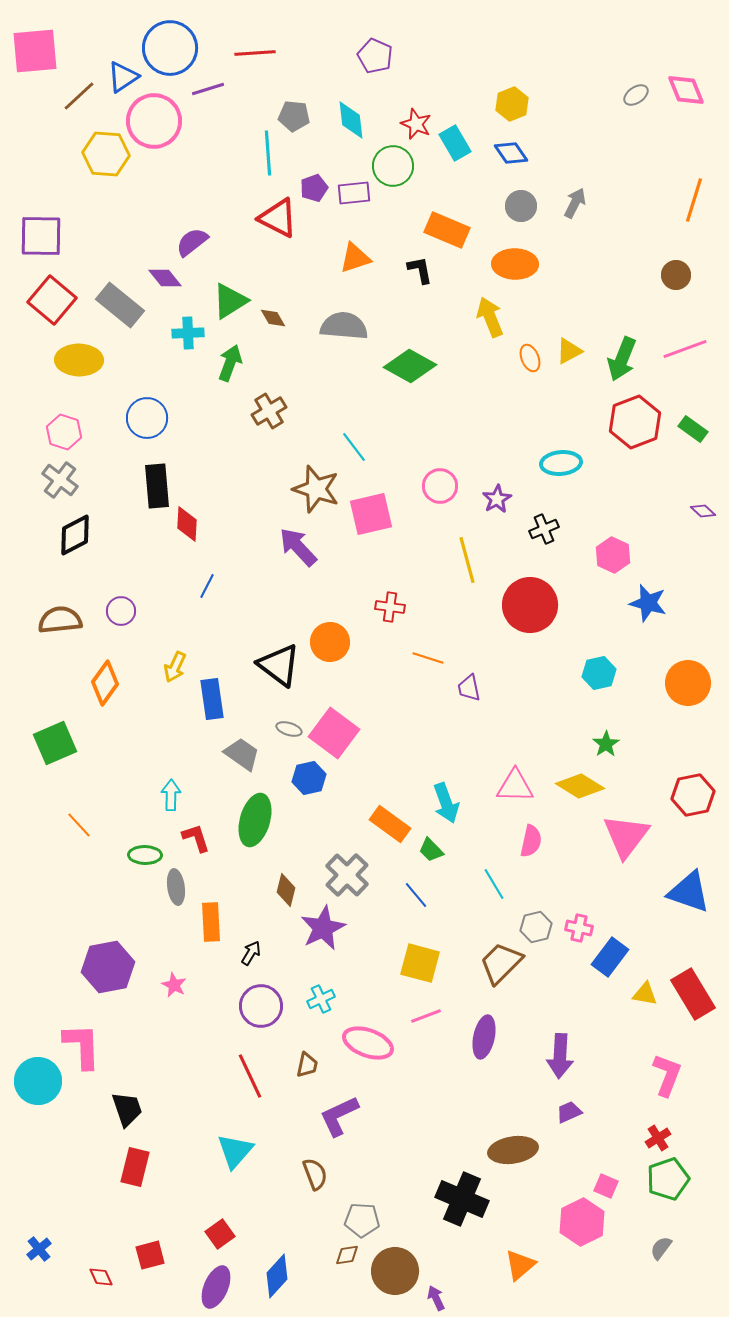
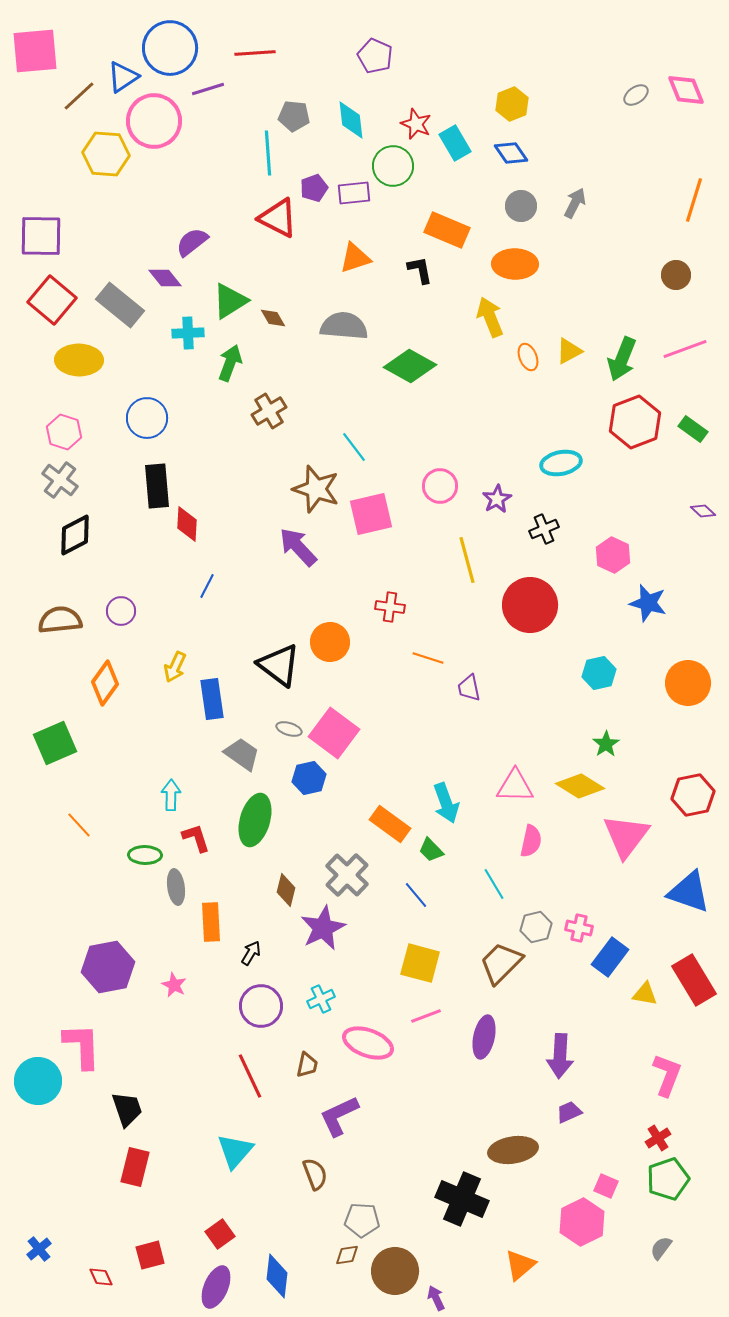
orange ellipse at (530, 358): moved 2 px left, 1 px up
cyan ellipse at (561, 463): rotated 6 degrees counterclockwise
red rectangle at (693, 994): moved 1 px right, 14 px up
blue diamond at (277, 1276): rotated 36 degrees counterclockwise
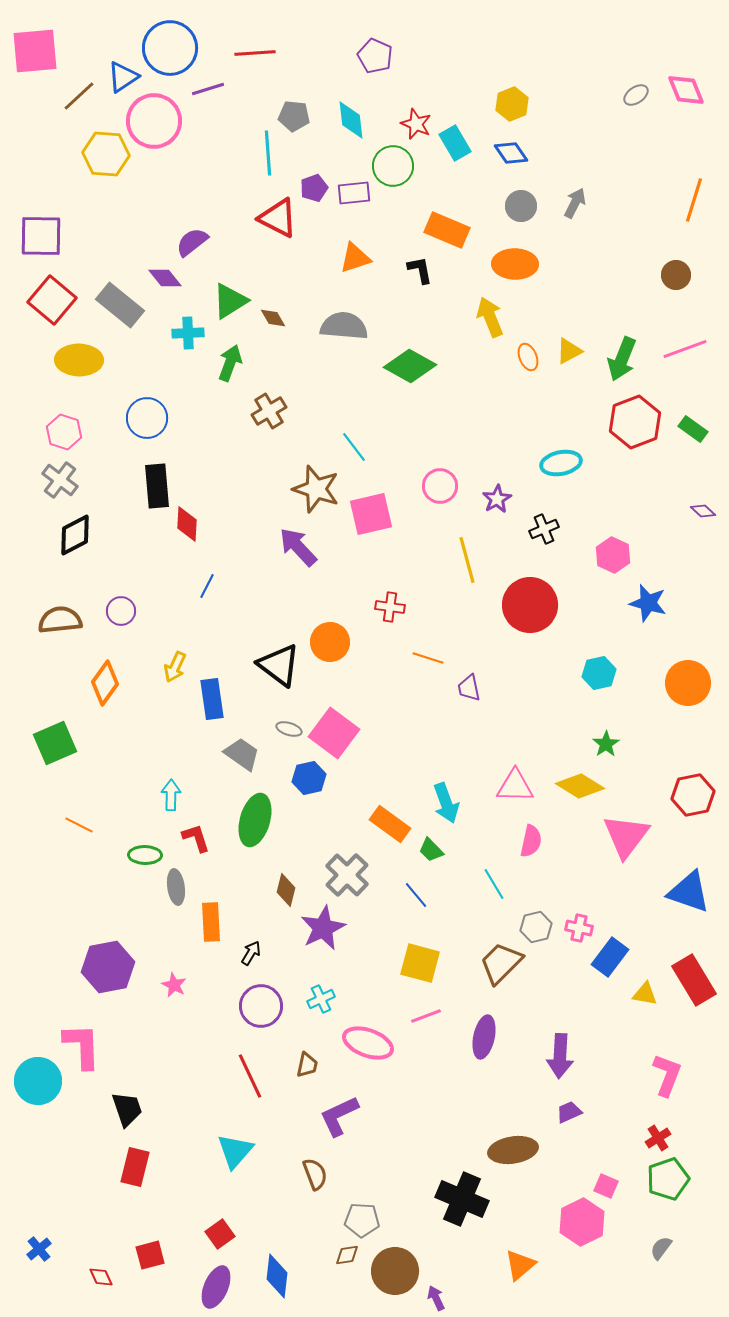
orange line at (79, 825): rotated 20 degrees counterclockwise
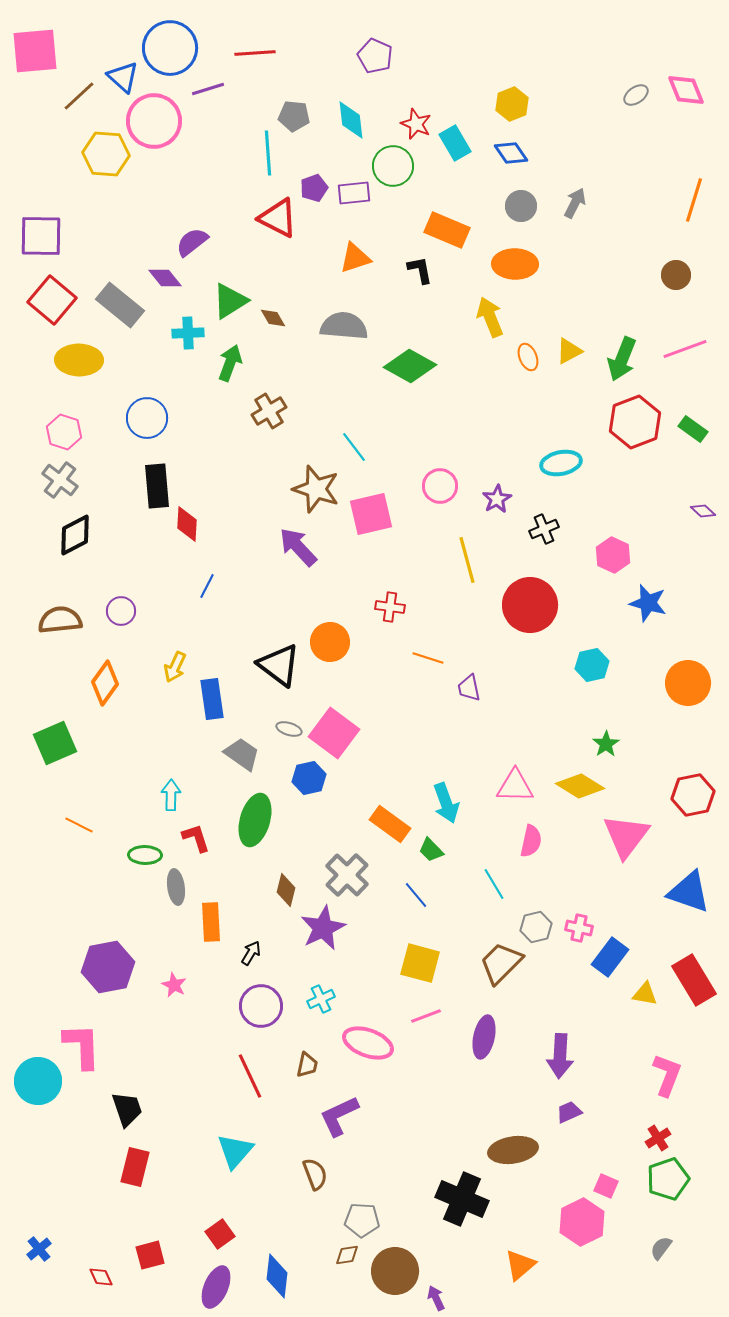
blue triangle at (123, 77): rotated 44 degrees counterclockwise
cyan hexagon at (599, 673): moved 7 px left, 8 px up
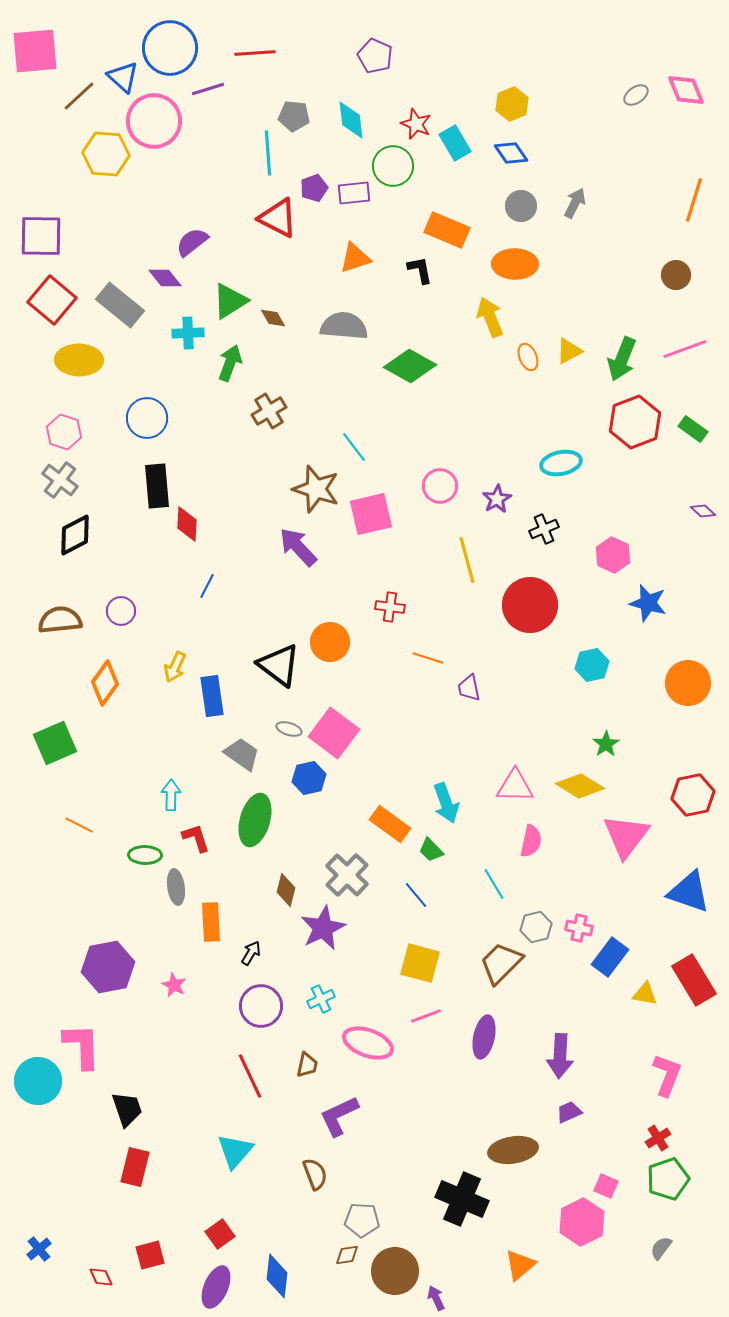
blue rectangle at (212, 699): moved 3 px up
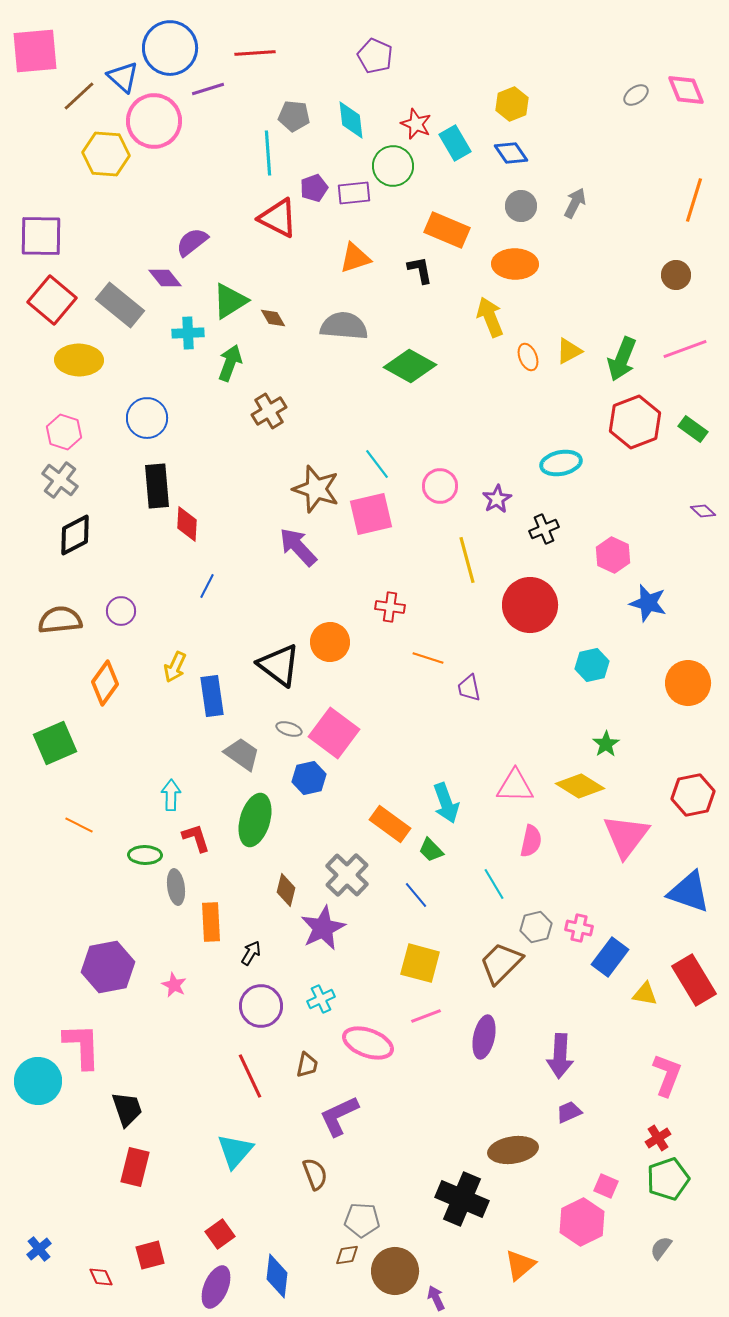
cyan line at (354, 447): moved 23 px right, 17 px down
